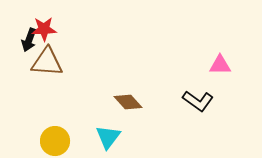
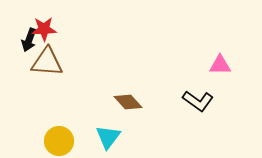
yellow circle: moved 4 px right
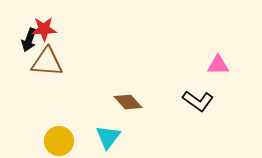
pink triangle: moved 2 px left
